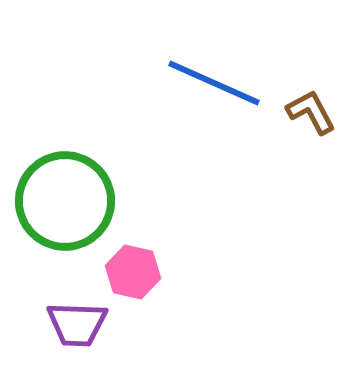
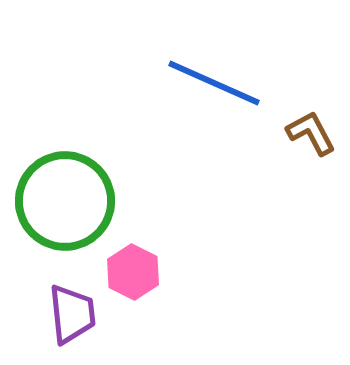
brown L-shape: moved 21 px down
pink hexagon: rotated 14 degrees clockwise
purple trapezoid: moved 5 px left, 10 px up; rotated 98 degrees counterclockwise
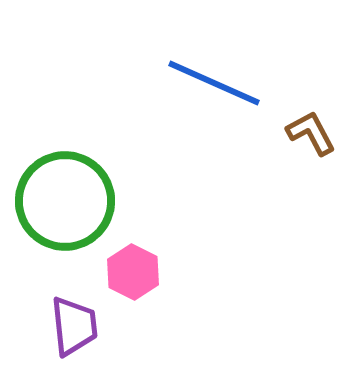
purple trapezoid: moved 2 px right, 12 px down
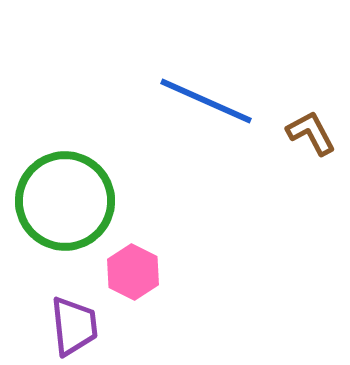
blue line: moved 8 px left, 18 px down
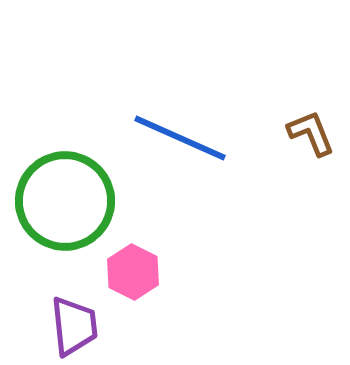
blue line: moved 26 px left, 37 px down
brown L-shape: rotated 6 degrees clockwise
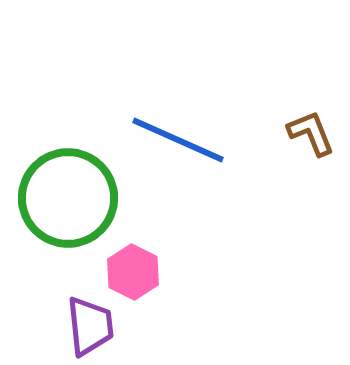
blue line: moved 2 px left, 2 px down
green circle: moved 3 px right, 3 px up
purple trapezoid: moved 16 px right
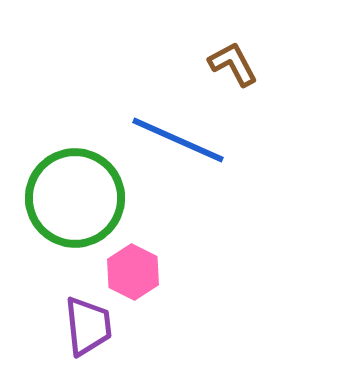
brown L-shape: moved 78 px left, 69 px up; rotated 6 degrees counterclockwise
green circle: moved 7 px right
purple trapezoid: moved 2 px left
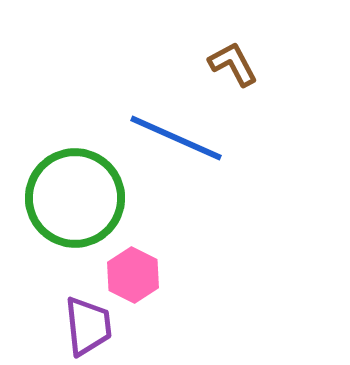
blue line: moved 2 px left, 2 px up
pink hexagon: moved 3 px down
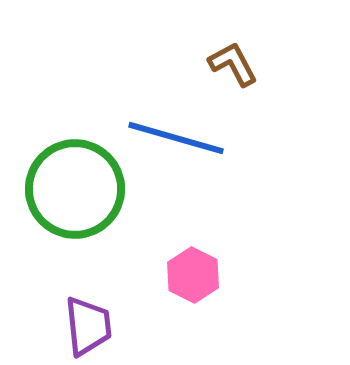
blue line: rotated 8 degrees counterclockwise
green circle: moved 9 px up
pink hexagon: moved 60 px right
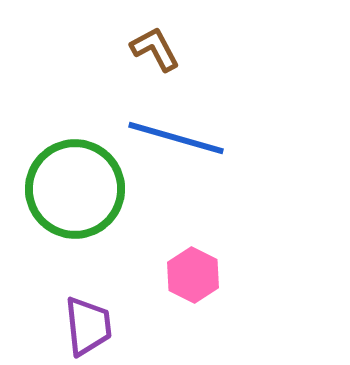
brown L-shape: moved 78 px left, 15 px up
